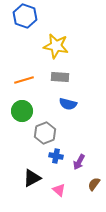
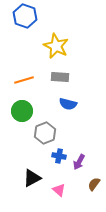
yellow star: rotated 15 degrees clockwise
blue cross: moved 3 px right
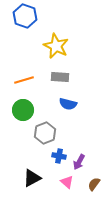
green circle: moved 1 px right, 1 px up
pink triangle: moved 8 px right, 8 px up
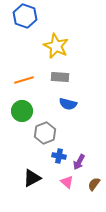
green circle: moved 1 px left, 1 px down
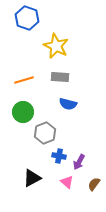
blue hexagon: moved 2 px right, 2 px down
green circle: moved 1 px right, 1 px down
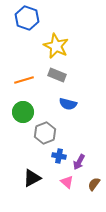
gray rectangle: moved 3 px left, 2 px up; rotated 18 degrees clockwise
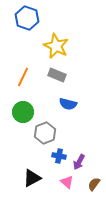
orange line: moved 1 px left, 3 px up; rotated 48 degrees counterclockwise
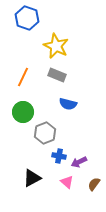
purple arrow: rotated 35 degrees clockwise
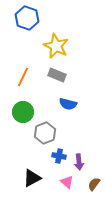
purple arrow: rotated 70 degrees counterclockwise
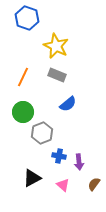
blue semicircle: rotated 54 degrees counterclockwise
gray hexagon: moved 3 px left
pink triangle: moved 4 px left, 3 px down
